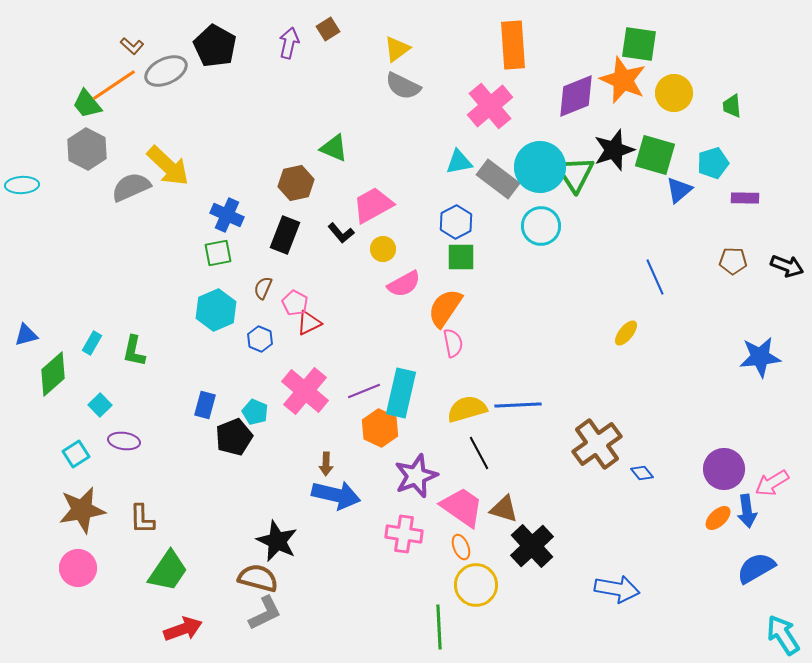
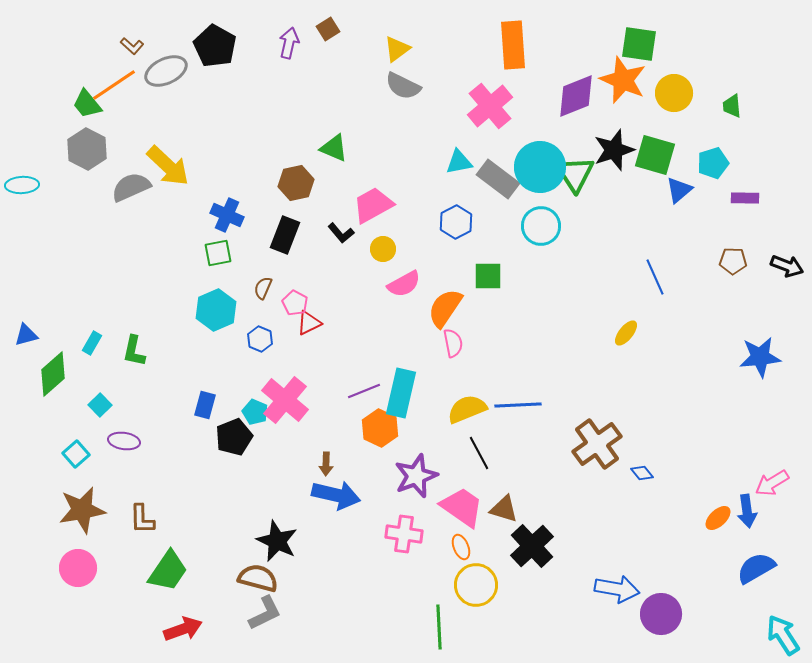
green square at (461, 257): moved 27 px right, 19 px down
pink cross at (305, 391): moved 20 px left, 9 px down
yellow semicircle at (467, 409): rotated 6 degrees counterclockwise
cyan square at (76, 454): rotated 8 degrees counterclockwise
purple circle at (724, 469): moved 63 px left, 145 px down
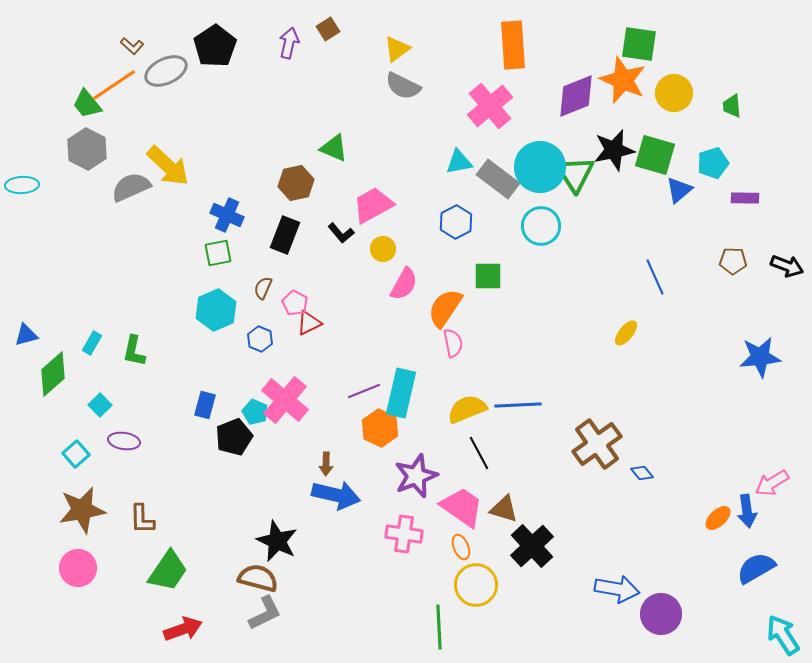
black pentagon at (215, 46): rotated 9 degrees clockwise
black star at (614, 150): rotated 6 degrees clockwise
pink semicircle at (404, 284): rotated 32 degrees counterclockwise
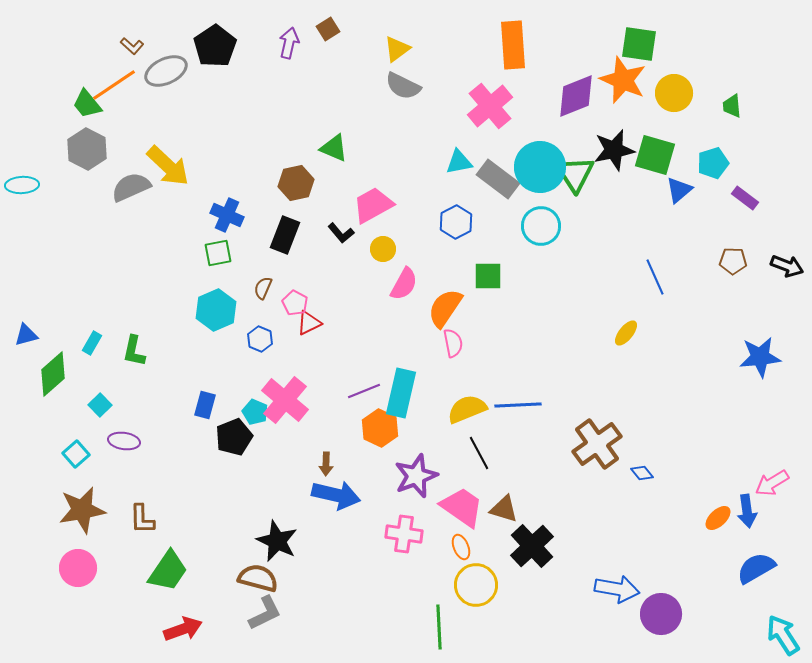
purple rectangle at (745, 198): rotated 36 degrees clockwise
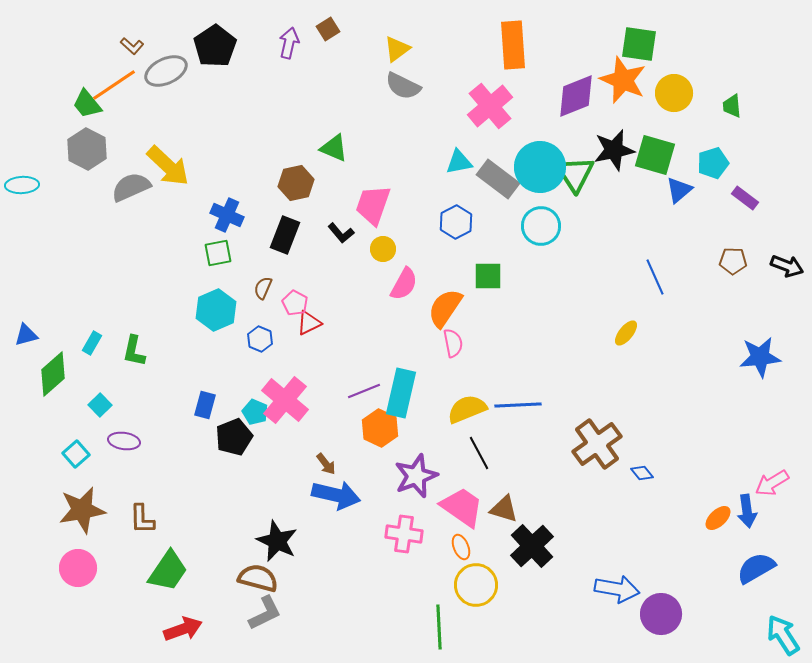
pink trapezoid at (373, 205): rotated 42 degrees counterclockwise
brown arrow at (326, 464): rotated 40 degrees counterclockwise
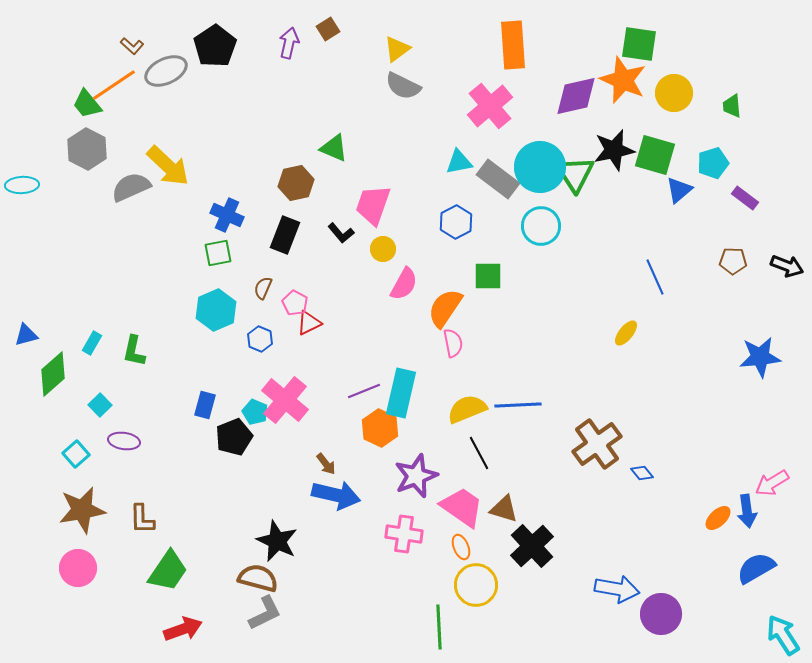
purple diamond at (576, 96): rotated 9 degrees clockwise
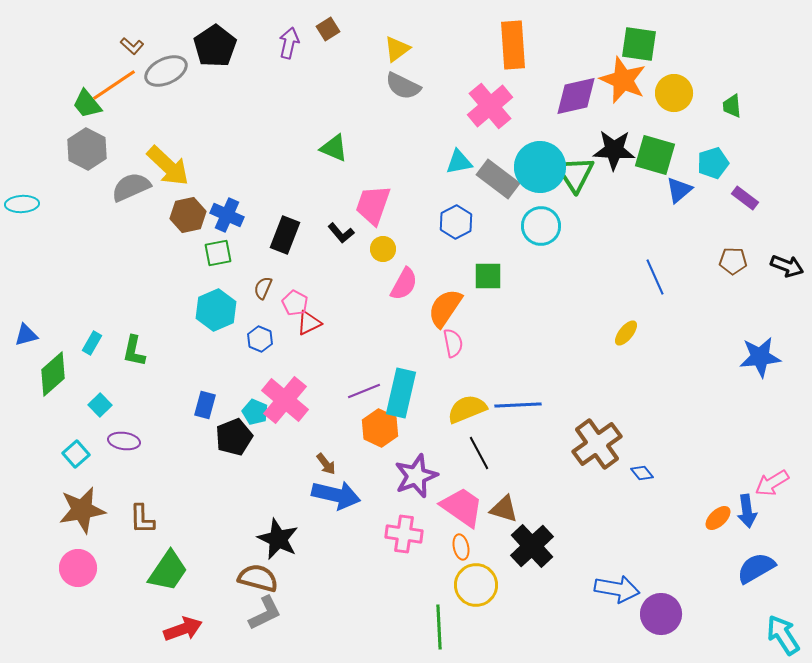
black star at (614, 150): rotated 15 degrees clockwise
brown hexagon at (296, 183): moved 108 px left, 32 px down
cyan ellipse at (22, 185): moved 19 px down
black star at (277, 541): moved 1 px right, 2 px up
orange ellipse at (461, 547): rotated 10 degrees clockwise
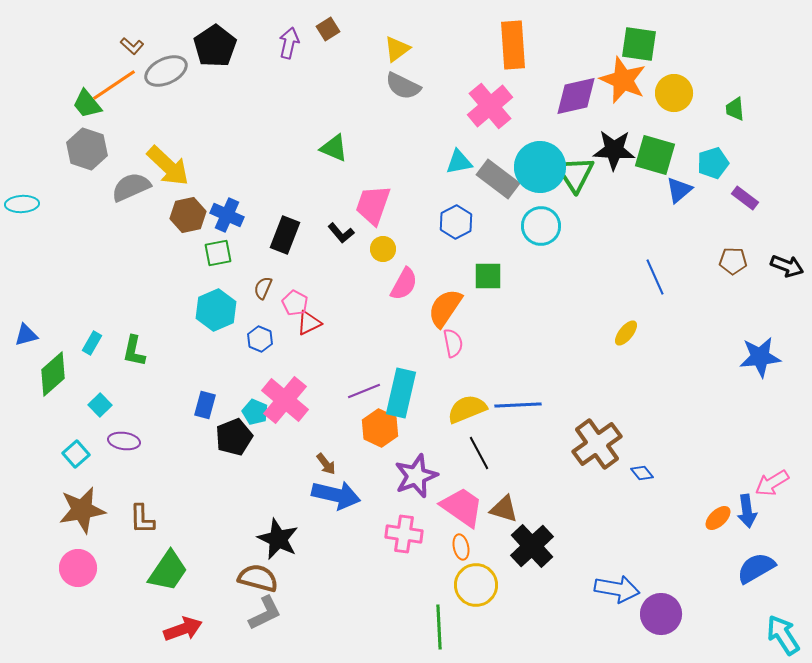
green trapezoid at (732, 106): moved 3 px right, 3 px down
gray hexagon at (87, 149): rotated 9 degrees counterclockwise
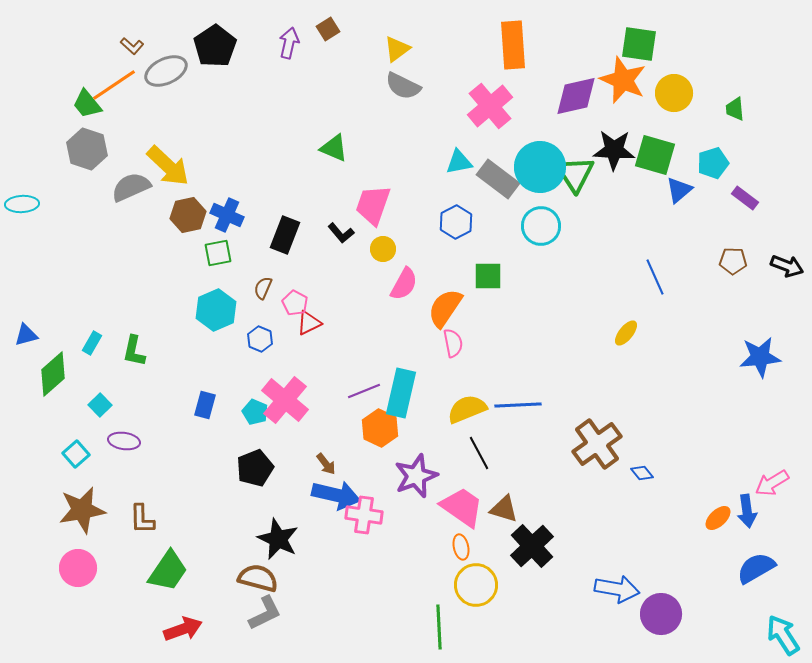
black pentagon at (234, 437): moved 21 px right, 31 px down
pink cross at (404, 534): moved 40 px left, 19 px up
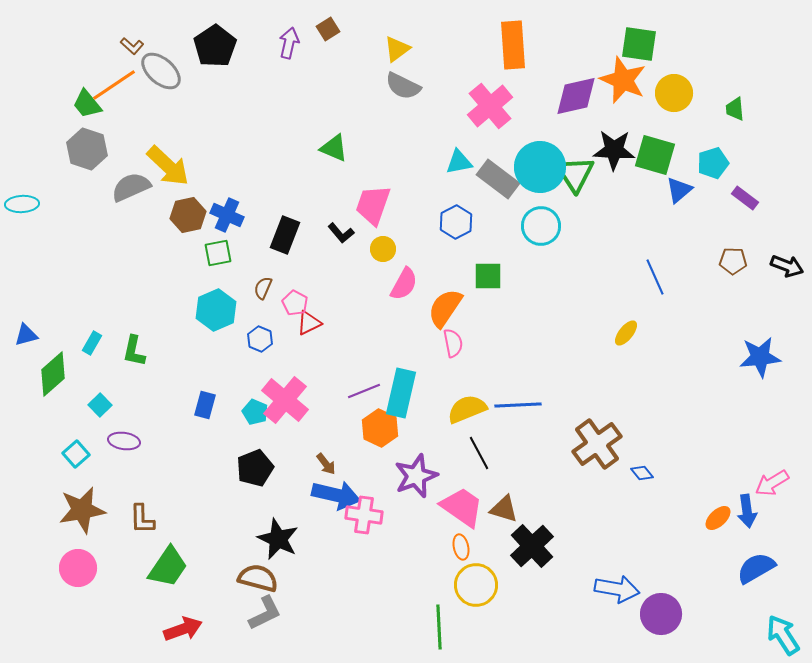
gray ellipse at (166, 71): moved 5 px left; rotated 66 degrees clockwise
green trapezoid at (168, 571): moved 4 px up
